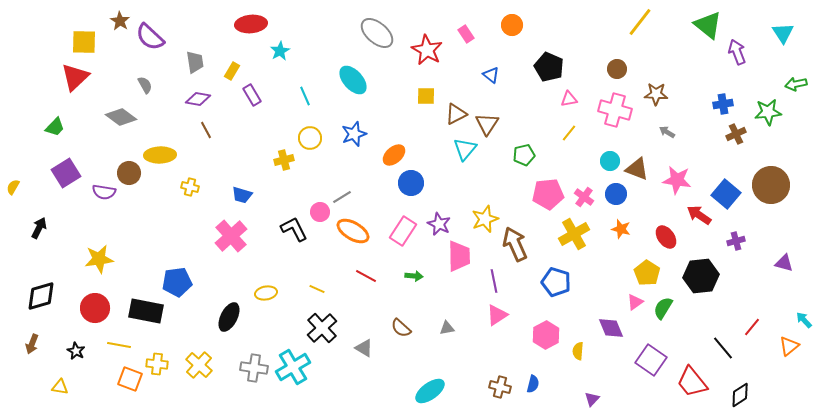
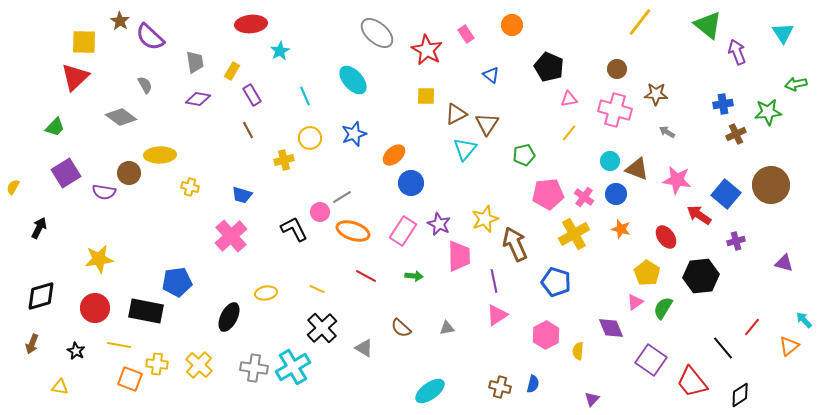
brown line at (206, 130): moved 42 px right
orange ellipse at (353, 231): rotated 12 degrees counterclockwise
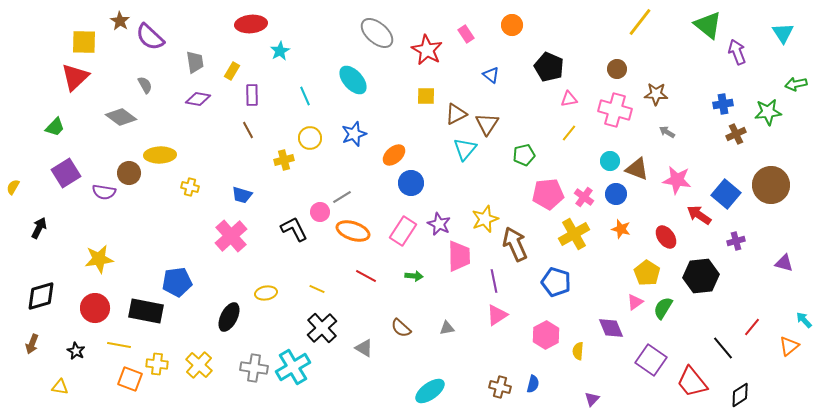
purple rectangle at (252, 95): rotated 30 degrees clockwise
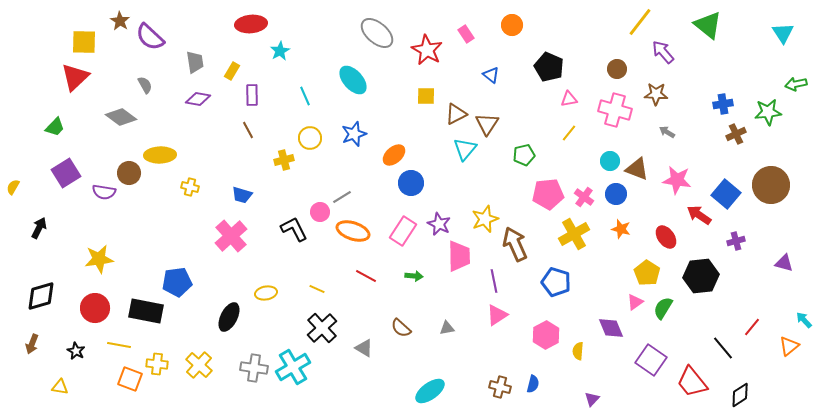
purple arrow at (737, 52): moved 74 px left; rotated 20 degrees counterclockwise
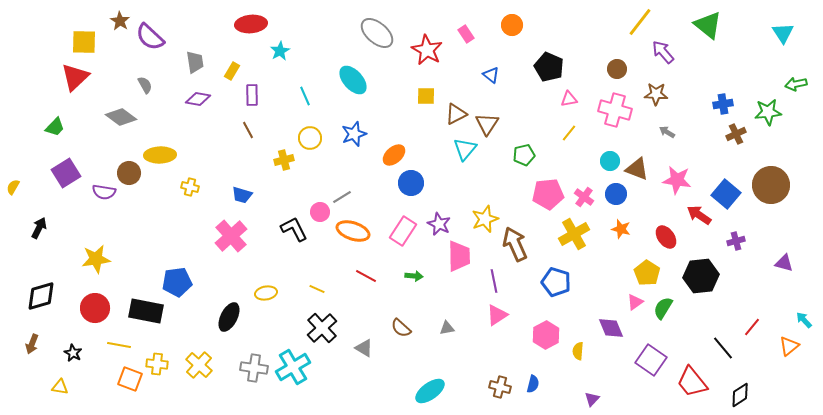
yellow star at (99, 259): moved 3 px left
black star at (76, 351): moved 3 px left, 2 px down
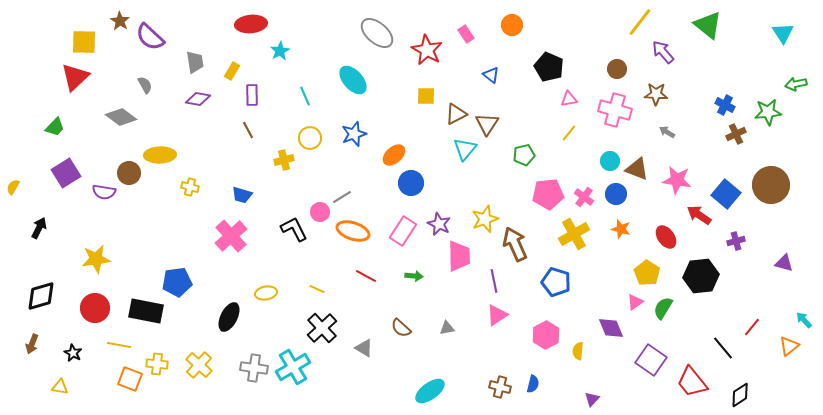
blue cross at (723, 104): moved 2 px right, 1 px down; rotated 36 degrees clockwise
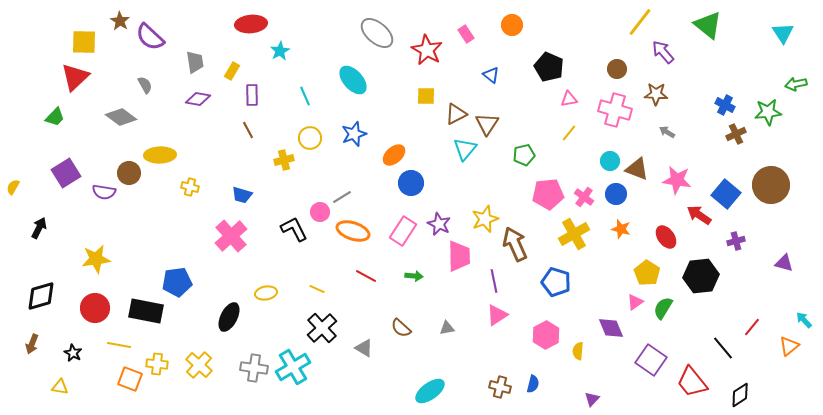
green trapezoid at (55, 127): moved 10 px up
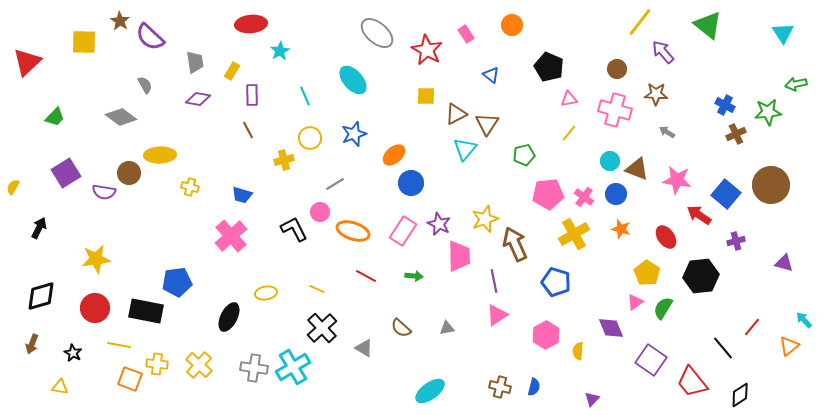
red triangle at (75, 77): moved 48 px left, 15 px up
gray line at (342, 197): moved 7 px left, 13 px up
blue semicircle at (533, 384): moved 1 px right, 3 px down
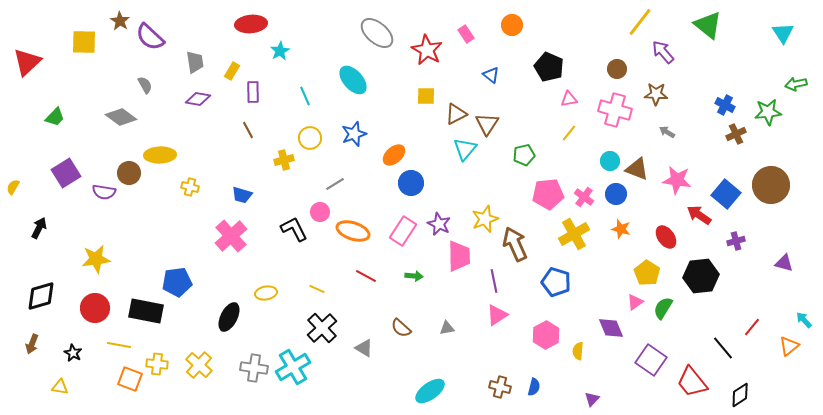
purple rectangle at (252, 95): moved 1 px right, 3 px up
